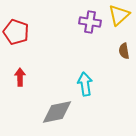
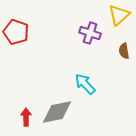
purple cross: moved 11 px down; rotated 10 degrees clockwise
red arrow: moved 6 px right, 40 px down
cyan arrow: rotated 35 degrees counterclockwise
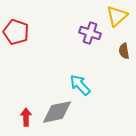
yellow triangle: moved 2 px left, 1 px down
cyan arrow: moved 5 px left, 1 px down
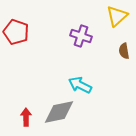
purple cross: moved 9 px left, 3 px down
cyan arrow: rotated 20 degrees counterclockwise
gray diamond: moved 2 px right
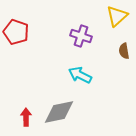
cyan arrow: moved 10 px up
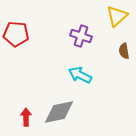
red pentagon: moved 2 px down; rotated 15 degrees counterclockwise
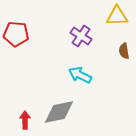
yellow triangle: rotated 40 degrees clockwise
purple cross: rotated 15 degrees clockwise
red arrow: moved 1 px left, 3 px down
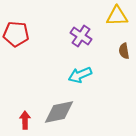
cyan arrow: rotated 50 degrees counterclockwise
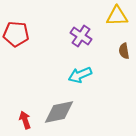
red arrow: rotated 18 degrees counterclockwise
